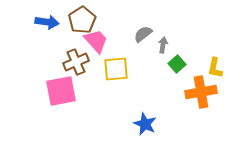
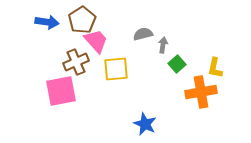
gray semicircle: rotated 24 degrees clockwise
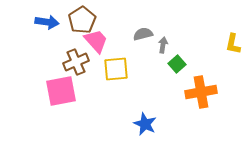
yellow L-shape: moved 18 px right, 24 px up
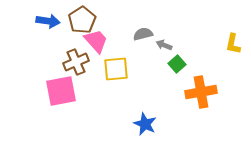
blue arrow: moved 1 px right, 1 px up
gray arrow: moved 1 px right; rotated 77 degrees counterclockwise
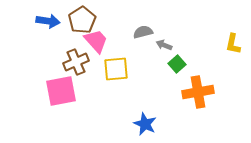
gray semicircle: moved 2 px up
orange cross: moved 3 px left
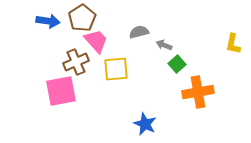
brown pentagon: moved 2 px up
gray semicircle: moved 4 px left
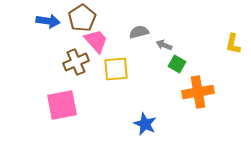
green square: rotated 18 degrees counterclockwise
pink square: moved 1 px right, 14 px down
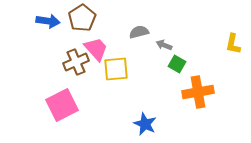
pink trapezoid: moved 8 px down
pink square: rotated 16 degrees counterclockwise
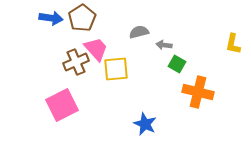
blue arrow: moved 3 px right, 3 px up
gray arrow: rotated 14 degrees counterclockwise
orange cross: rotated 24 degrees clockwise
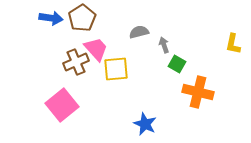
gray arrow: rotated 63 degrees clockwise
pink square: rotated 12 degrees counterclockwise
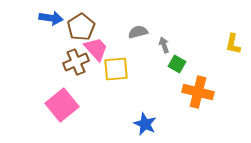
brown pentagon: moved 1 px left, 9 px down
gray semicircle: moved 1 px left
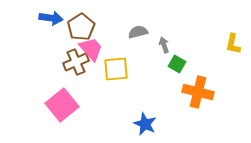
pink trapezoid: moved 5 px left
